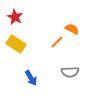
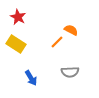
red star: moved 3 px right
orange semicircle: moved 1 px left, 1 px down
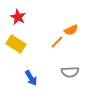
orange semicircle: rotated 128 degrees clockwise
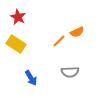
orange semicircle: moved 6 px right, 2 px down
orange line: moved 2 px right, 1 px up
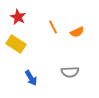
orange line: moved 6 px left, 14 px up; rotated 72 degrees counterclockwise
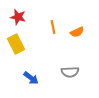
red star: rotated 14 degrees counterclockwise
orange line: rotated 16 degrees clockwise
yellow rectangle: rotated 30 degrees clockwise
blue arrow: rotated 21 degrees counterclockwise
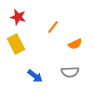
orange line: rotated 48 degrees clockwise
orange semicircle: moved 2 px left, 12 px down
blue arrow: moved 4 px right, 2 px up
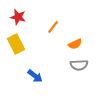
gray semicircle: moved 9 px right, 7 px up
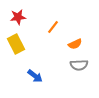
red star: rotated 21 degrees counterclockwise
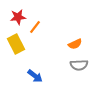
orange line: moved 18 px left
